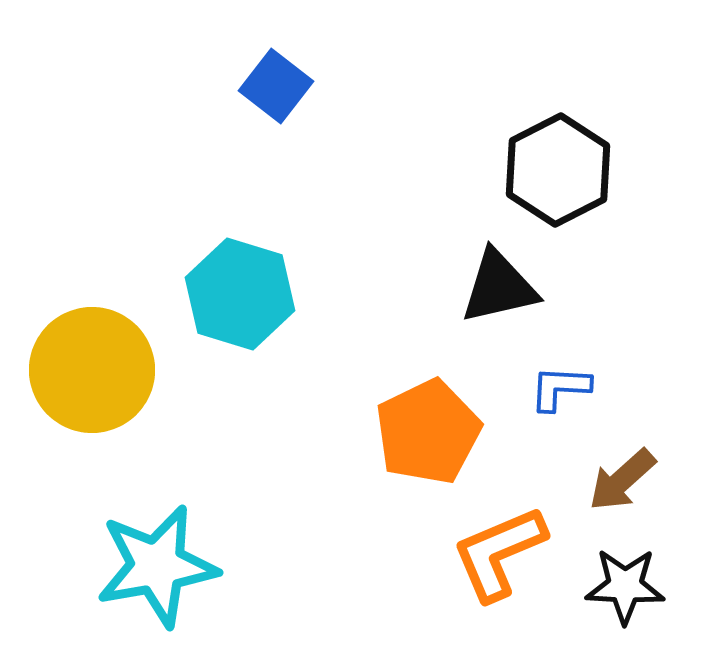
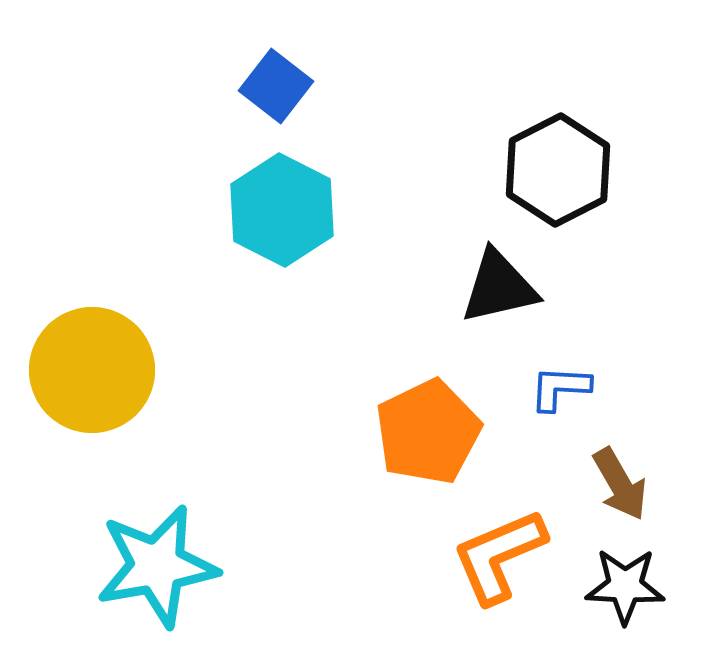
cyan hexagon: moved 42 px right, 84 px up; rotated 10 degrees clockwise
brown arrow: moved 2 px left, 4 px down; rotated 78 degrees counterclockwise
orange L-shape: moved 3 px down
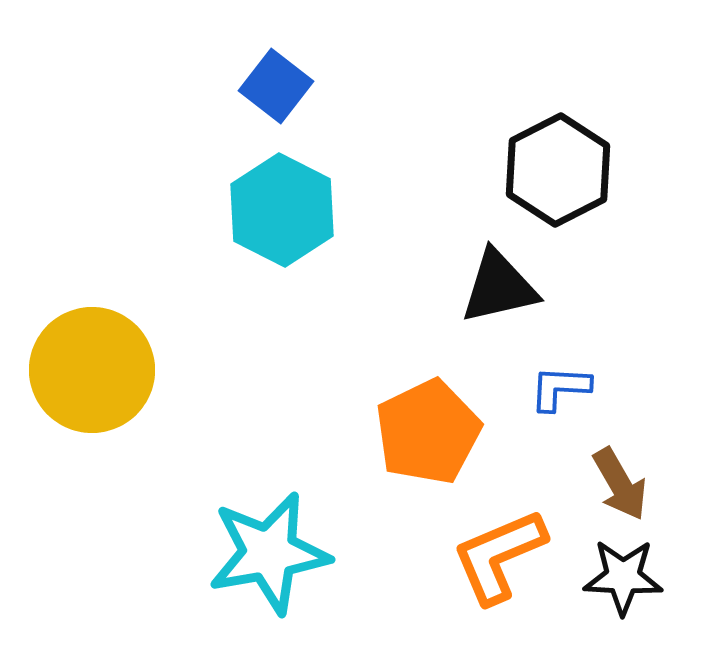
cyan star: moved 112 px right, 13 px up
black star: moved 2 px left, 9 px up
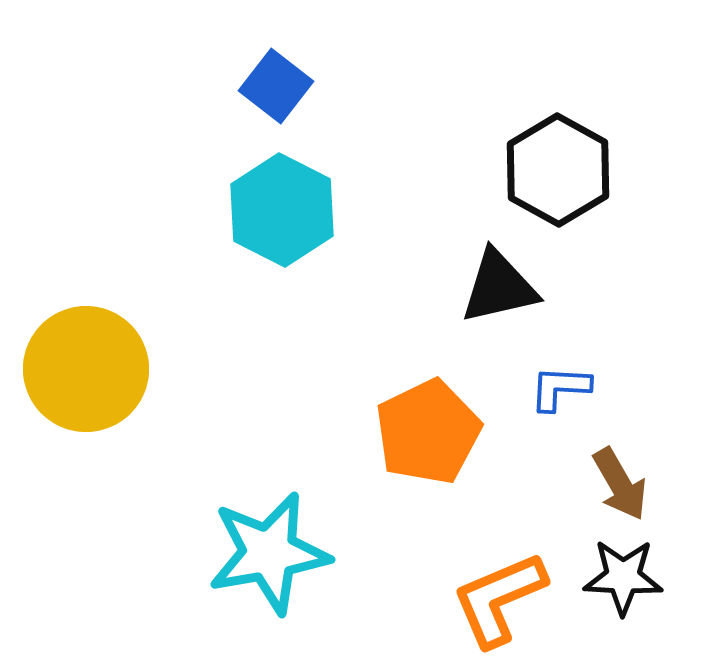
black hexagon: rotated 4 degrees counterclockwise
yellow circle: moved 6 px left, 1 px up
orange L-shape: moved 43 px down
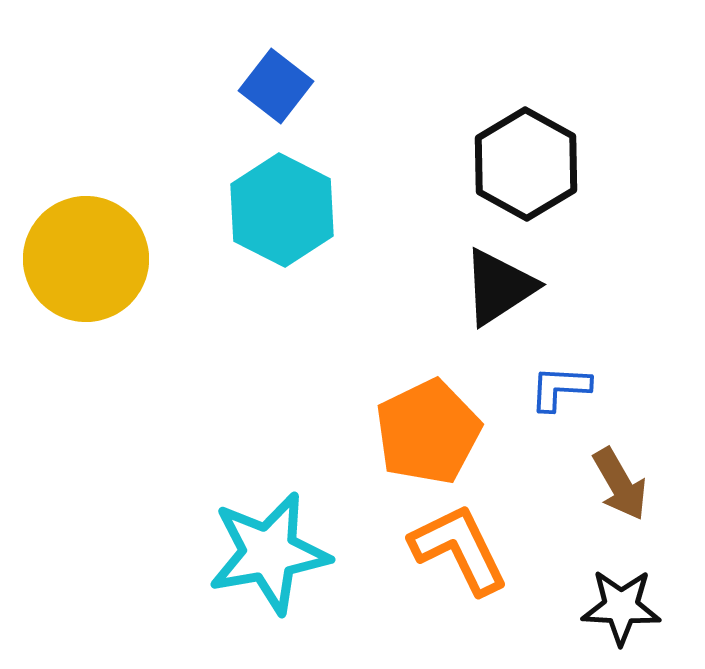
black hexagon: moved 32 px left, 6 px up
black triangle: rotated 20 degrees counterclockwise
yellow circle: moved 110 px up
black star: moved 2 px left, 30 px down
orange L-shape: moved 40 px left, 50 px up; rotated 87 degrees clockwise
